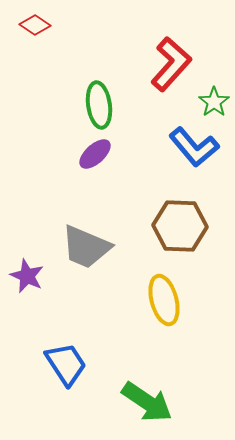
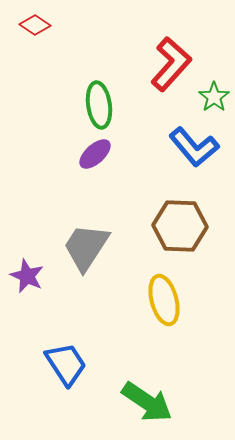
green star: moved 5 px up
gray trapezoid: rotated 100 degrees clockwise
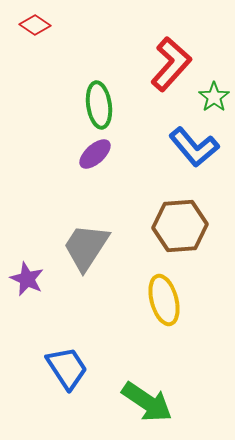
brown hexagon: rotated 6 degrees counterclockwise
purple star: moved 3 px down
blue trapezoid: moved 1 px right, 4 px down
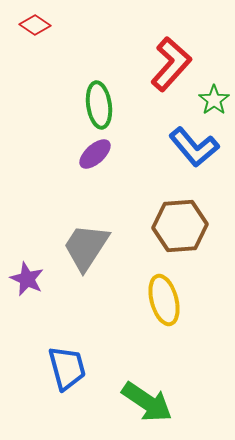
green star: moved 3 px down
blue trapezoid: rotated 18 degrees clockwise
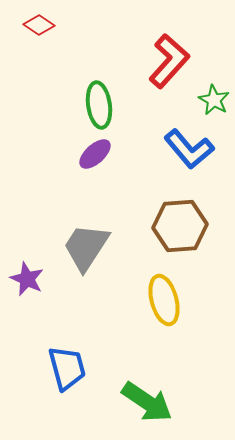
red diamond: moved 4 px right
red L-shape: moved 2 px left, 3 px up
green star: rotated 8 degrees counterclockwise
blue L-shape: moved 5 px left, 2 px down
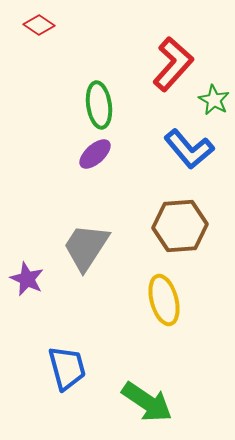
red L-shape: moved 4 px right, 3 px down
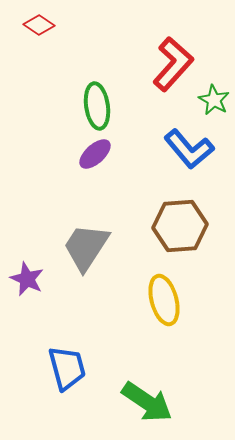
green ellipse: moved 2 px left, 1 px down
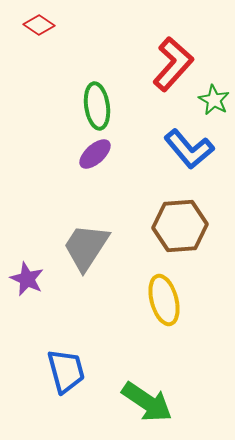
blue trapezoid: moved 1 px left, 3 px down
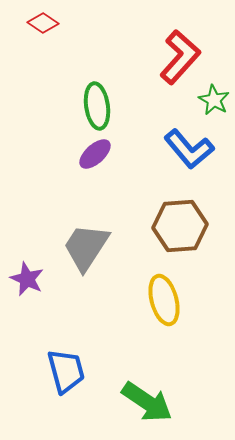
red diamond: moved 4 px right, 2 px up
red L-shape: moved 7 px right, 7 px up
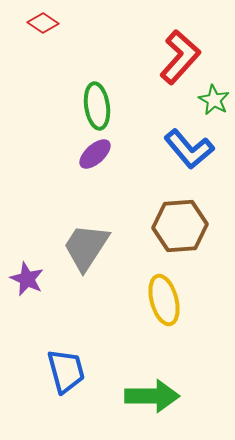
green arrow: moved 5 px right, 6 px up; rotated 34 degrees counterclockwise
